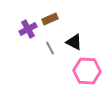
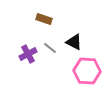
brown rectangle: moved 6 px left; rotated 42 degrees clockwise
purple cross: moved 25 px down
gray line: rotated 24 degrees counterclockwise
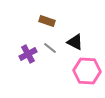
brown rectangle: moved 3 px right, 2 px down
black triangle: moved 1 px right
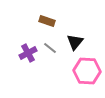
black triangle: rotated 42 degrees clockwise
purple cross: moved 1 px up
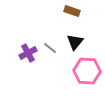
brown rectangle: moved 25 px right, 10 px up
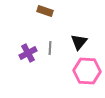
brown rectangle: moved 27 px left
black triangle: moved 4 px right
gray line: rotated 56 degrees clockwise
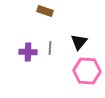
purple cross: moved 1 px up; rotated 30 degrees clockwise
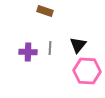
black triangle: moved 1 px left, 3 px down
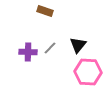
gray line: rotated 40 degrees clockwise
pink hexagon: moved 1 px right, 1 px down
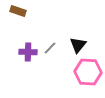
brown rectangle: moved 27 px left
